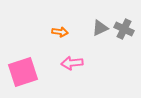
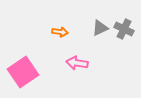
pink arrow: moved 5 px right; rotated 15 degrees clockwise
pink square: rotated 16 degrees counterclockwise
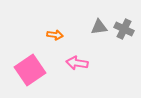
gray triangle: moved 1 px left, 1 px up; rotated 18 degrees clockwise
orange arrow: moved 5 px left, 3 px down
pink square: moved 7 px right, 2 px up
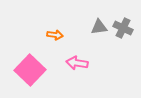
gray cross: moved 1 px left, 1 px up
pink square: rotated 12 degrees counterclockwise
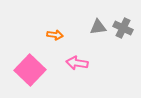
gray triangle: moved 1 px left
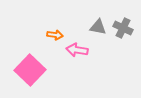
gray triangle: rotated 18 degrees clockwise
pink arrow: moved 13 px up
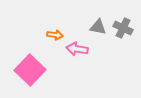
pink arrow: moved 1 px up
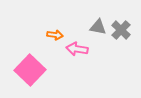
gray cross: moved 2 px left, 2 px down; rotated 18 degrees clockwise
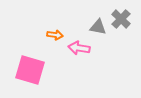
gray cross: moved 11 px up
pink arrow: moved 2 px right, 1 px up
pink square: rotated 28 degrees counterclockwise
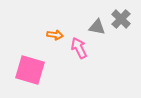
gray triangle: moved 1 px left
pink arrow: rotated 55 degrees clockwise
